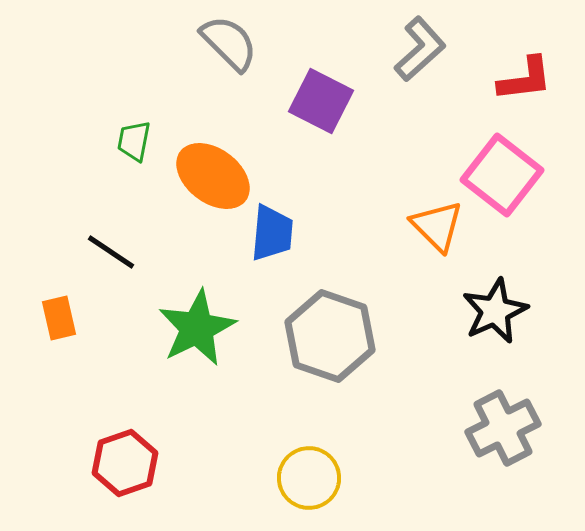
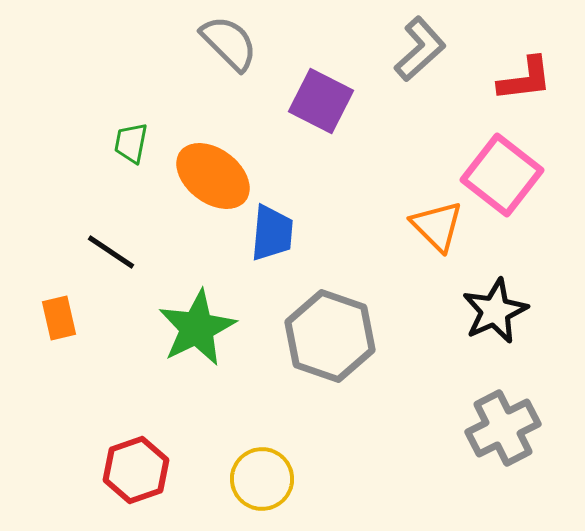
green trapezoid: moved 3 px left, 2 px down
red hexagon: moved 11 px right, 7 px down
yellow circle: moved 47 px left, 1 px down
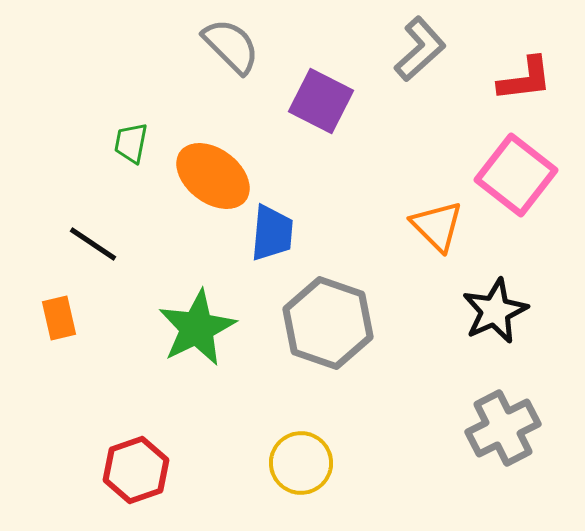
gray semicircle: moved 2 px right, 3 px down
pink square: moved 14 px right
black line: moved 18 px left, 8 px up
gray hexagon: moved 2 px left, 13 px up
yellow circle: moved 39 px right, 16 px up
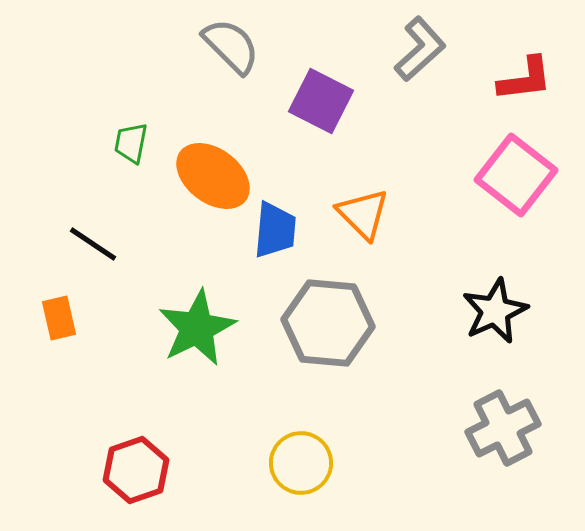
orange triangle: moved 74 px left, 12 px up
blue trapezoid: moved 3 px right, 3 px up
gray hexagon: rotated 14 degrees counterclockwise
